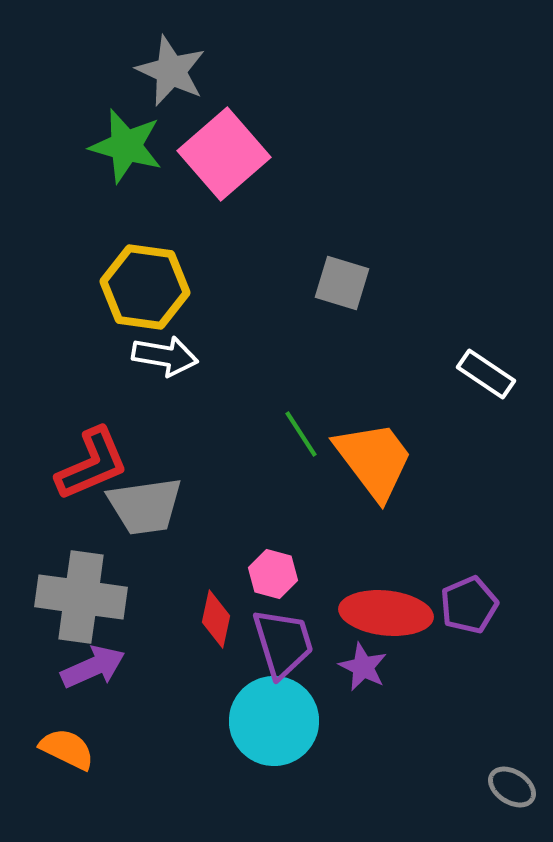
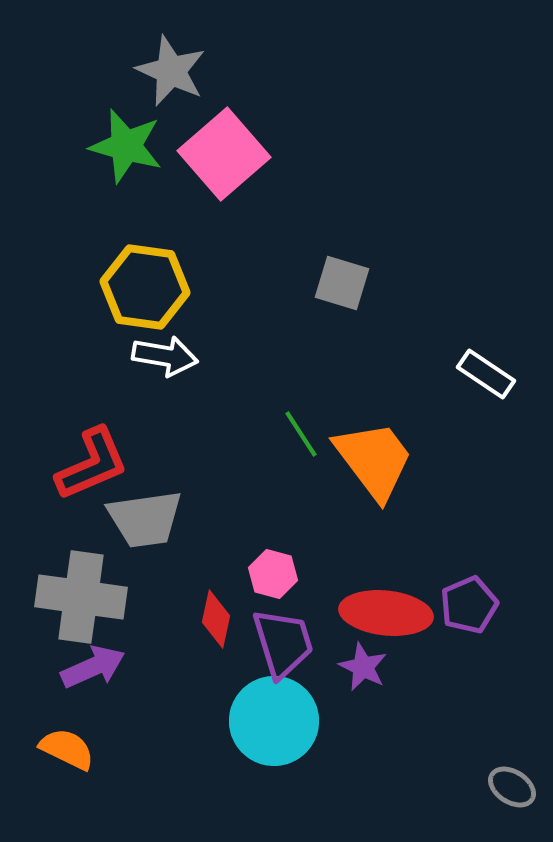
gray trapezoid: moved 13 px down
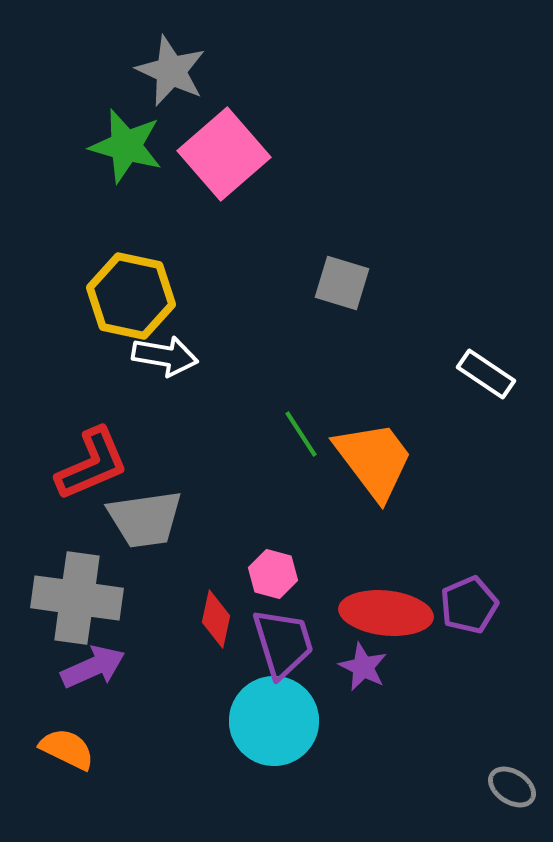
yellow hexagon: moved 14 px left, 9 px down; rotated 4 degrees clockwise
gray cross: moved 4 px left, 1 px down
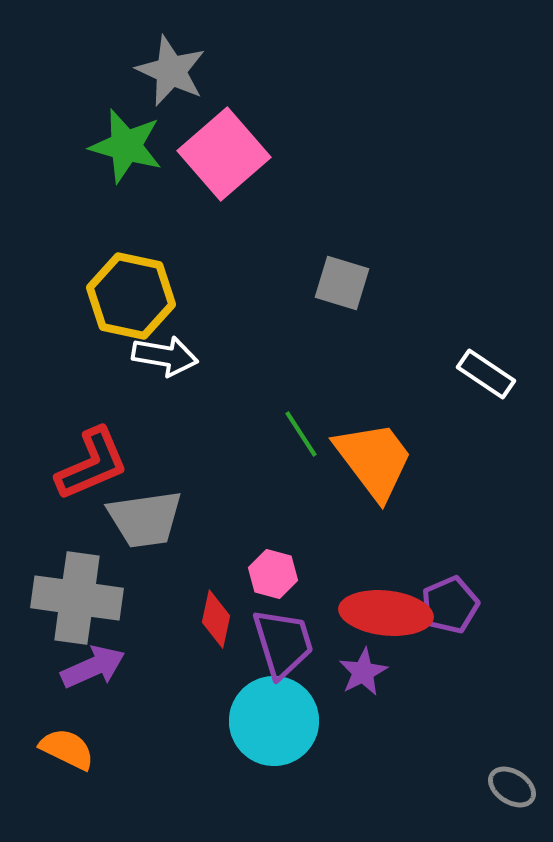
purple pentagon: moved 19 px left
purple star: moved 5 px down; rotated 18 degrees clockwise
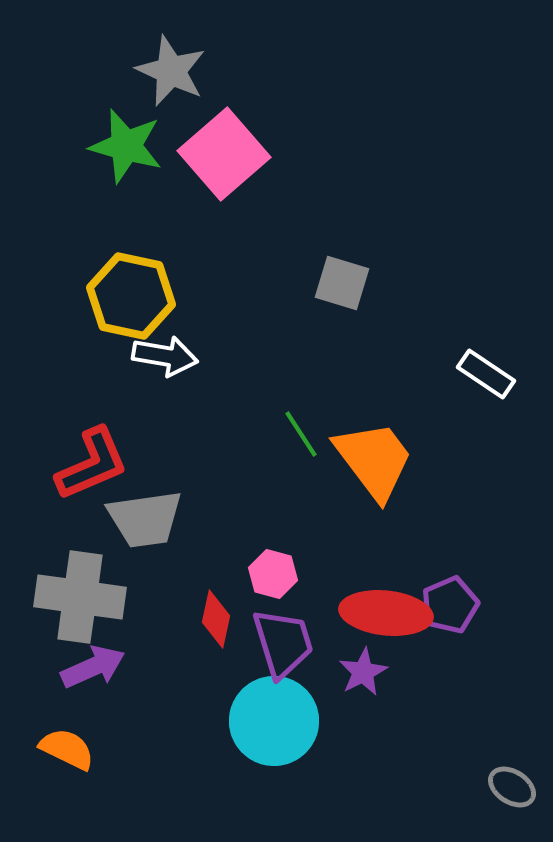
gray cross: moved 3 px right, 1 px up
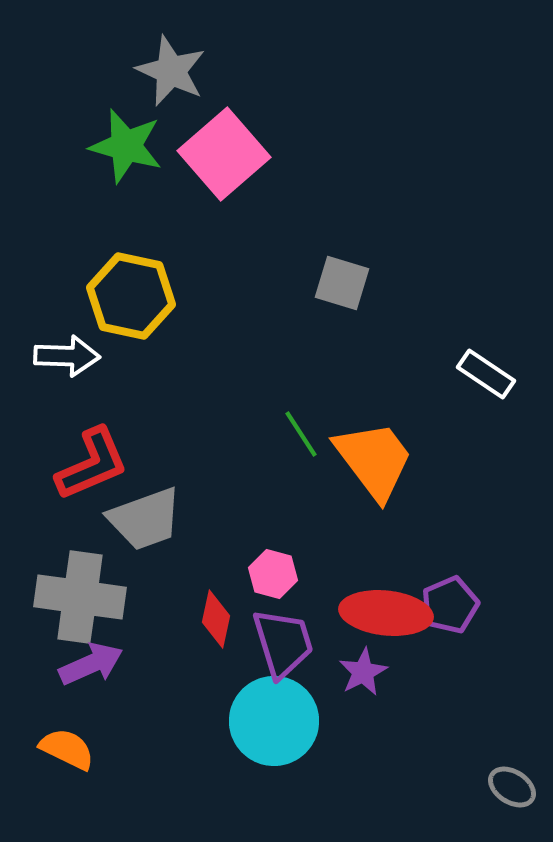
white arrow: moved 98 px left; rotated 8 degrees counterclockwise
gray trapezoid: rotated 12 degrees counterclockwise
purple arrow: moved 2 px left, 3 px up
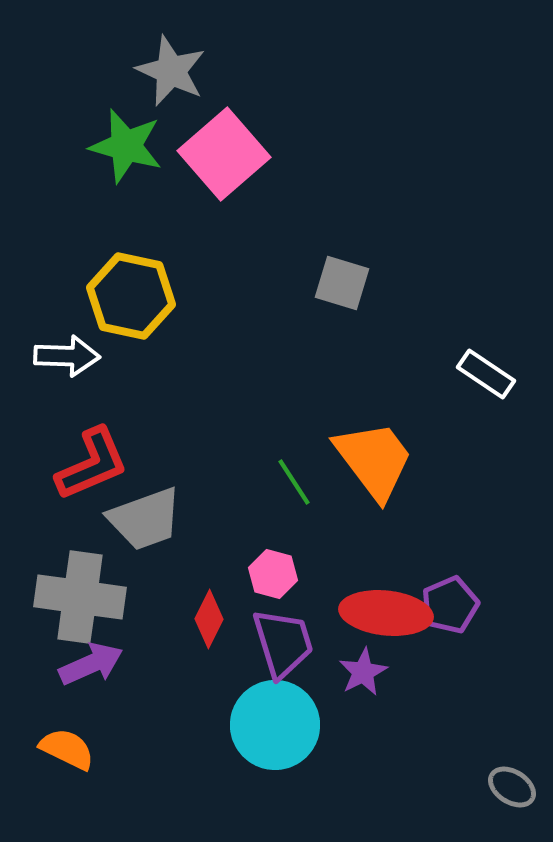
green line: moved 7 px left, 48 px down
red diamond: moved 7 px left; rotated 14 degrees clockwise
cyan circle: moved 1 px right, 4 px down
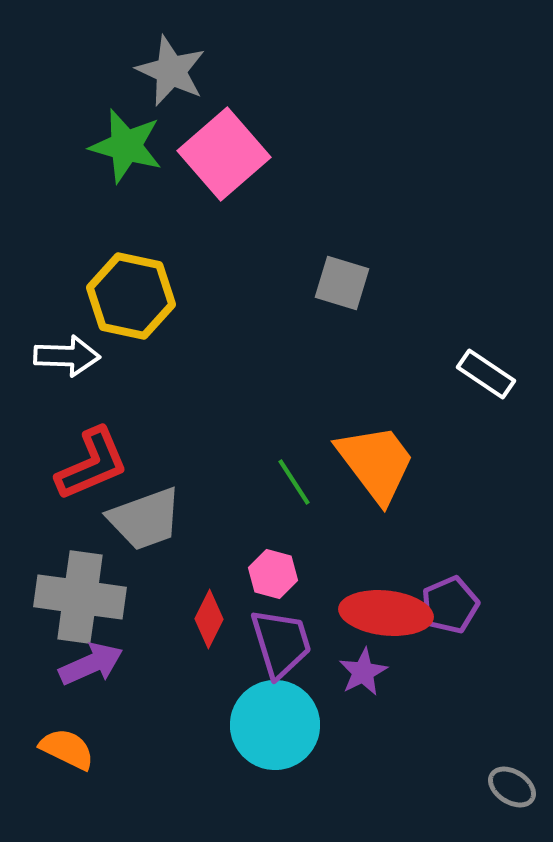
orange trapezoid: moved 2 px right, 3 px down
purple trapezoid: moved 2 px left
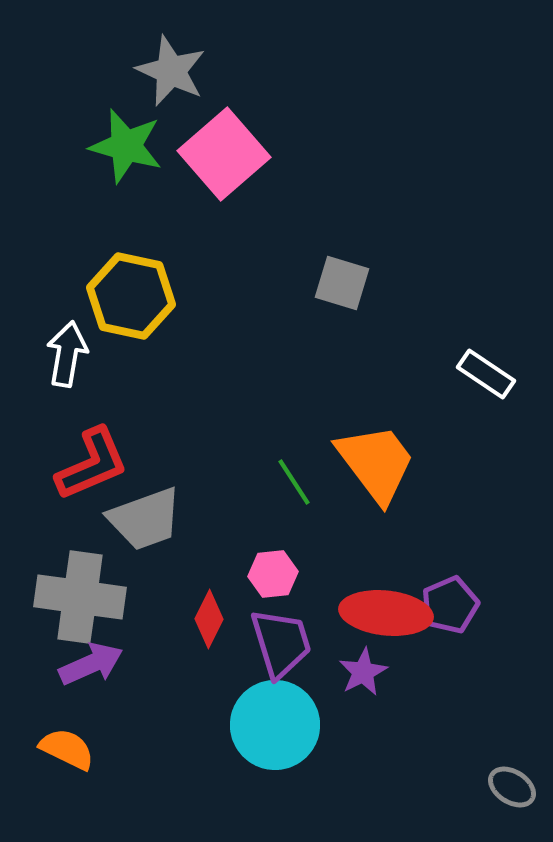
white arrow: moved 2 px up; rotated 82 degrees counterclockwise
pink hexagon: rotated 21 degrees counterclockwise
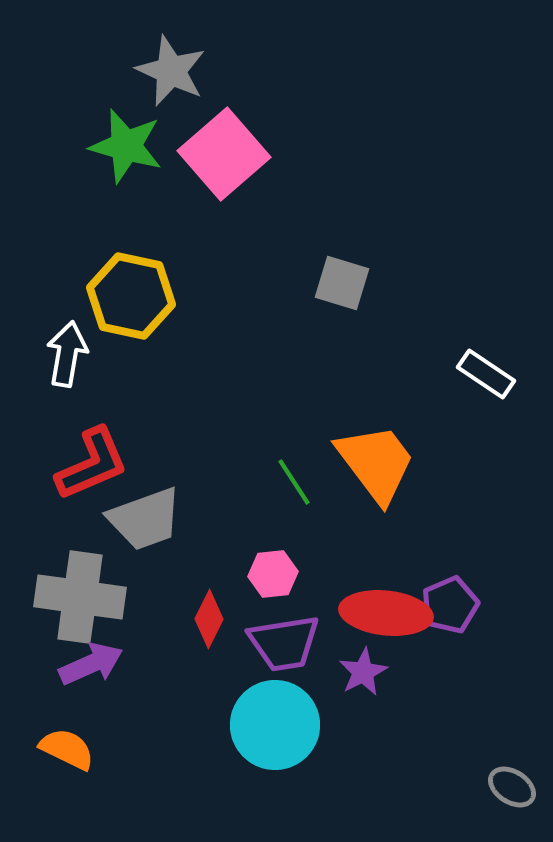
purple trapezoid: moved 3 px right; rotated 98 degrees clockwise
